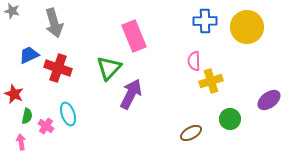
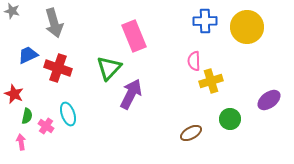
blue trapezoid: moved 1 px left
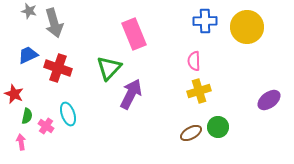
gray star: moved 17 px right
pink rectangle: moved 2 px up
yellow cross: moved 12 px left, 10 px down
green circle: moved 12 px left, 8 px down
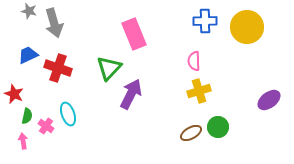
pink arrow: moved 2 px right, 1 px up
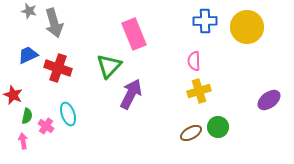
green triangle: moved 2 px up
red star: moved 1 px left, 1 px down
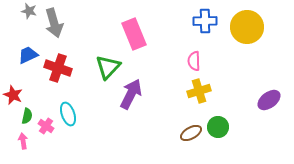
green triangle: moved 1 px left, 1 px down
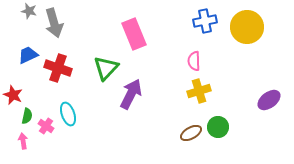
blue cross: rotated 10 degrees counterclockwise
green triangle: moved 2 px left, 1 px down
